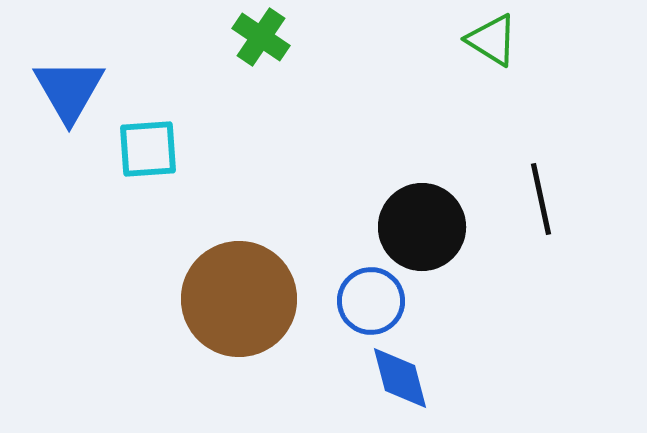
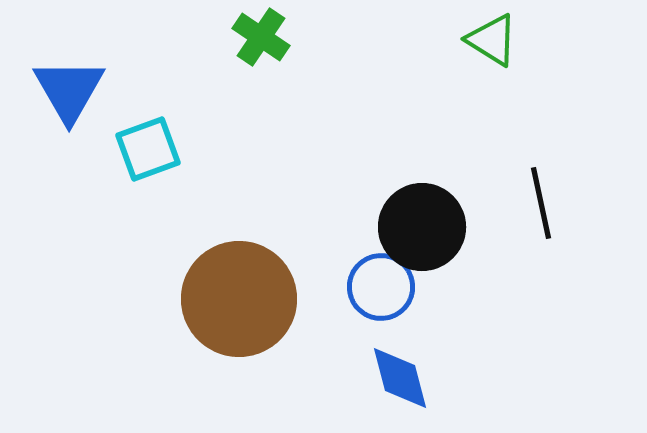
cyan square: rotated 16 degrees counterclockwise
black line: moved 4 px down
blue circle: moved 10 px right, 14 px up
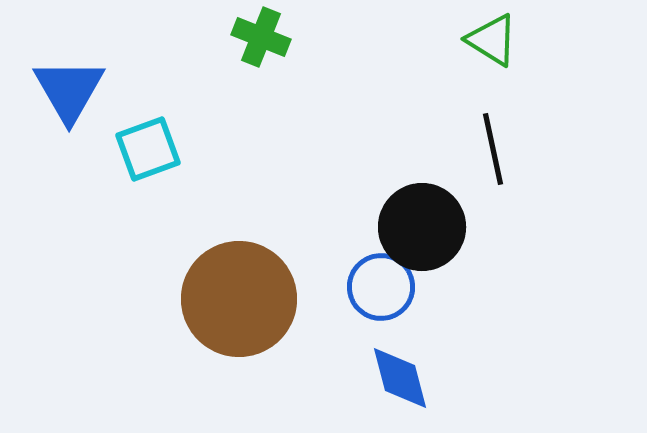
green cross: rotated 12 degrees counterclockwise
black line: moved 48 px left, 54 px up
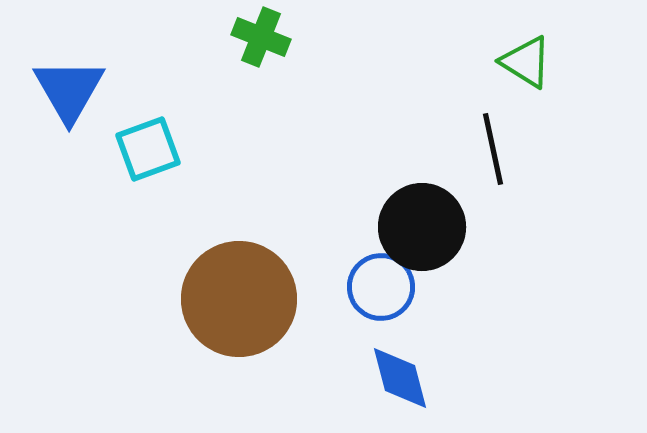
green triangle: moved 34 px right, 22 px down
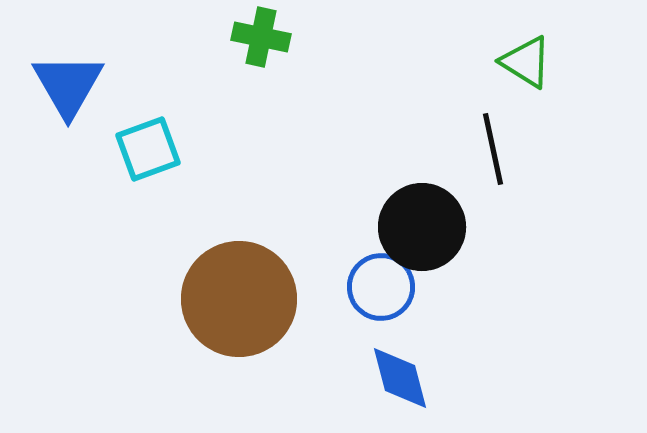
green cross: rotated 10 degrees counterclockwise
blue triangle: moved 1 px left, 5 px up
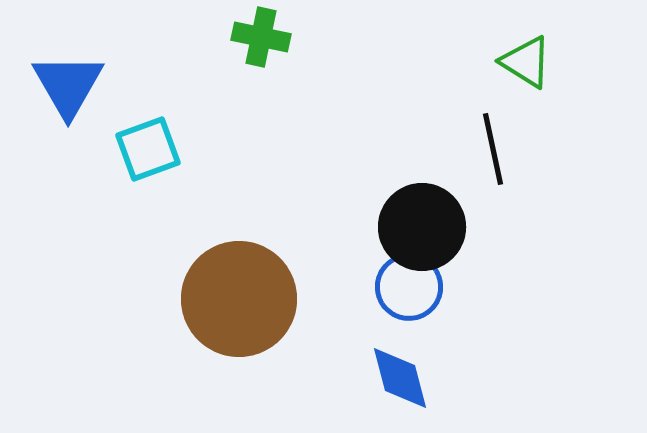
blue circle: moved 28 px right
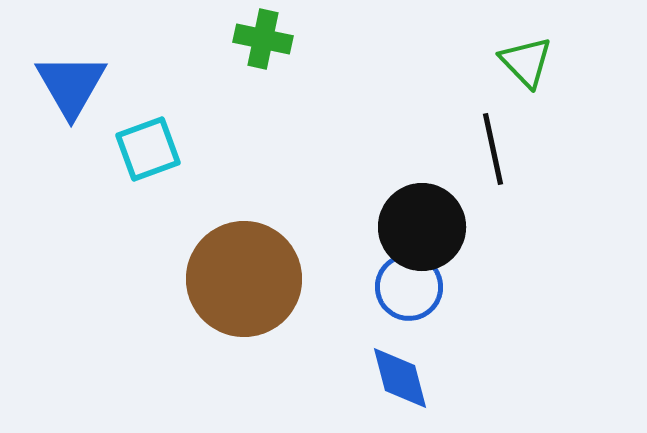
green cross: moved 2 px right, 2 px down
green triangle: rotated 14 degrees clockwise
blue triangle: moved 3 px right
brown circle: moved 5 px right, 20 px up
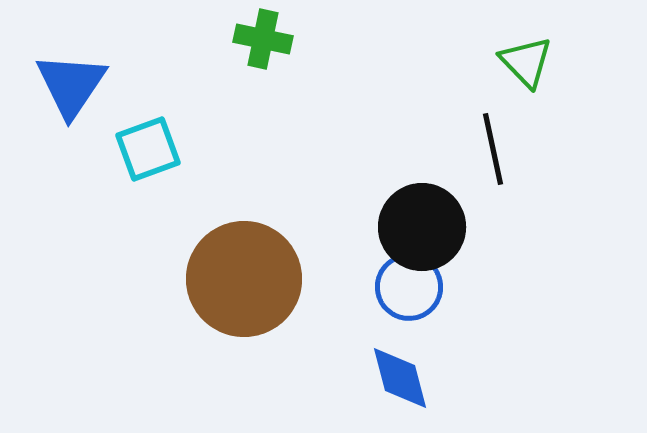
blue triangle: rotated 4 degrees clockwise
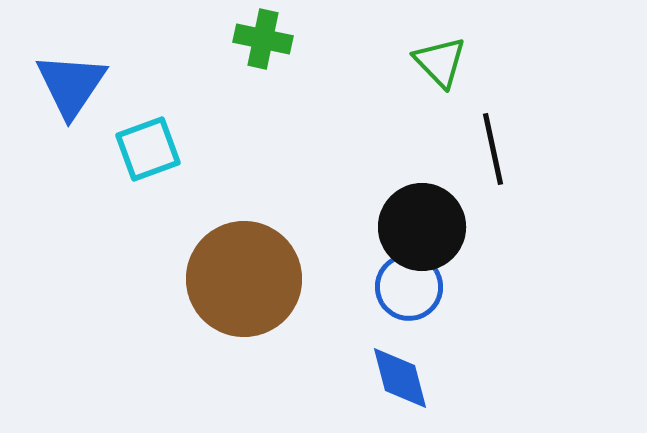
green triangle: moved 86 px left
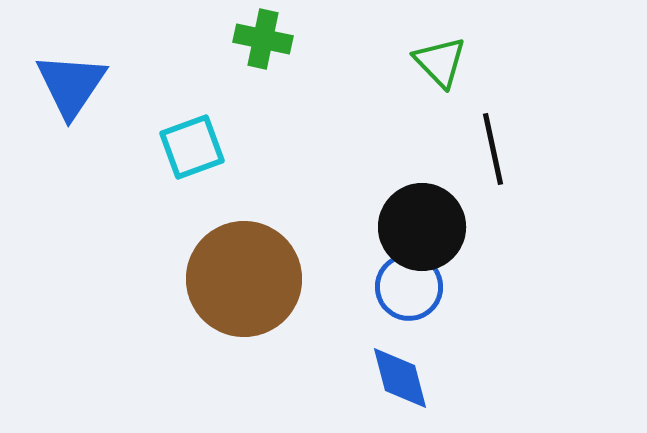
cyan square: moved 44 px right, 2 px up
